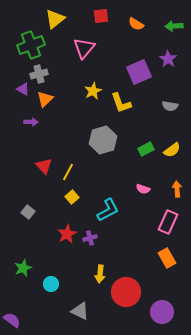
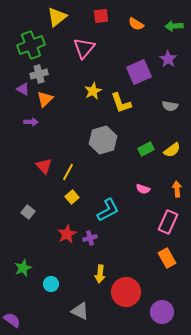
yellow triangle: moved 2 px right, 2 px up
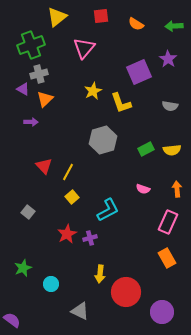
yellow semicircle: rotated 30 degrees clockwise
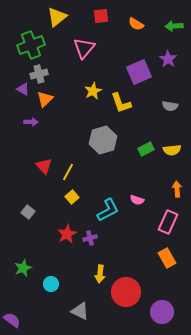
pink semicircle: moved 6 px left, 11 px down
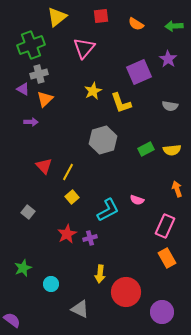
orange arrow: rotated 14 degrees counterclockwise
pink rectangle: moved 3 px left, 4 px down
gray triangle: moved 2 px up
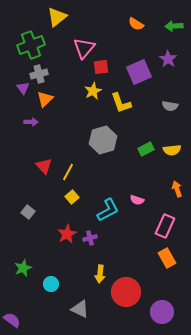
red square: moved 51 px down
purple triangle: moved 1 px up; rotated 24 degrees clockwise
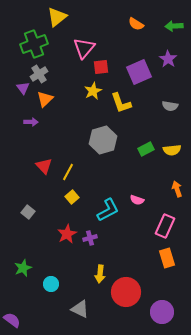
green cross: moved 3 px right, 1 px up
gray cross: rotated 18 degrees counterclockwise
orange rectangle: rotated 12 degrees clockwise
